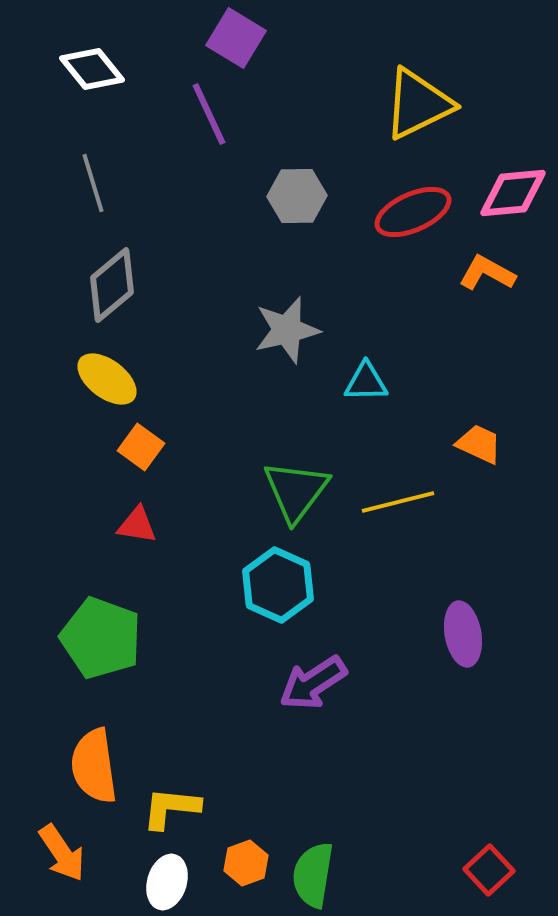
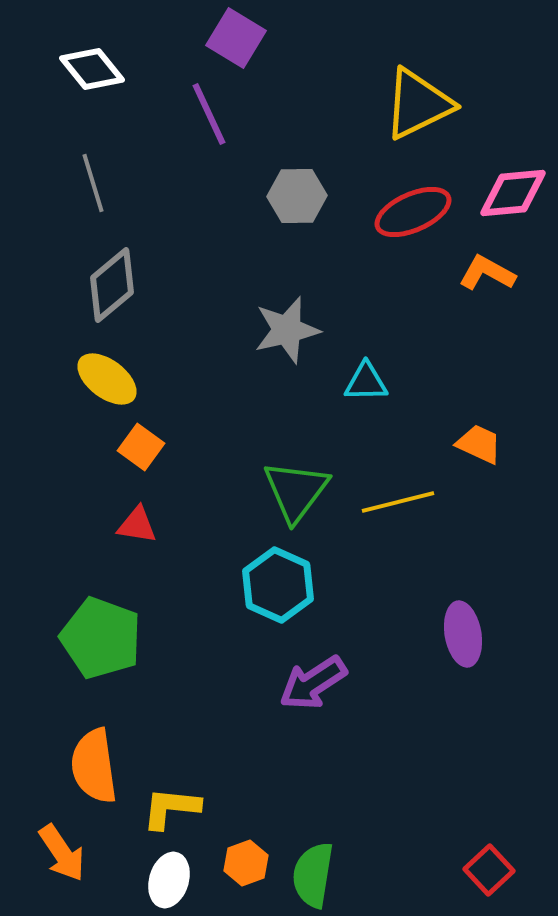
white ellipse: moved 2 px right, 2 px up
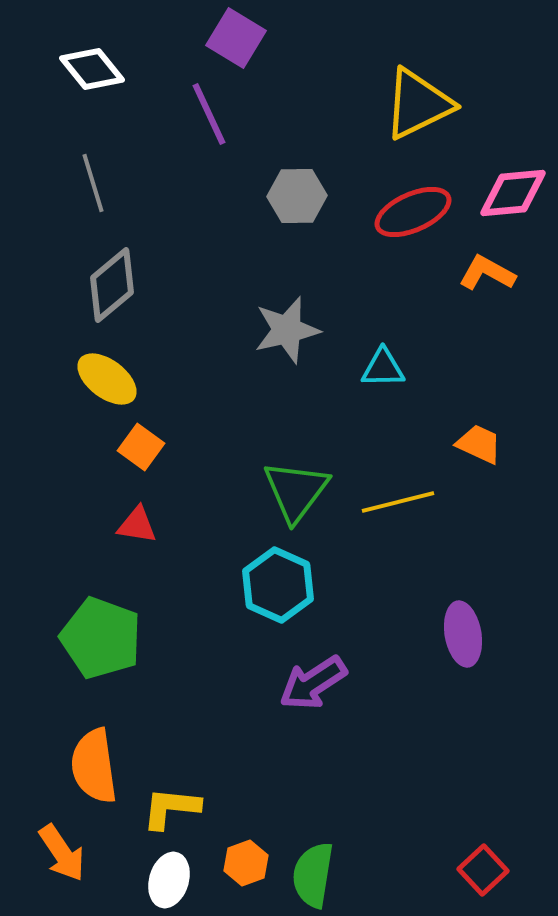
cyan triangle: moved 17 px right, 14 px up
red square: moved 6 px left
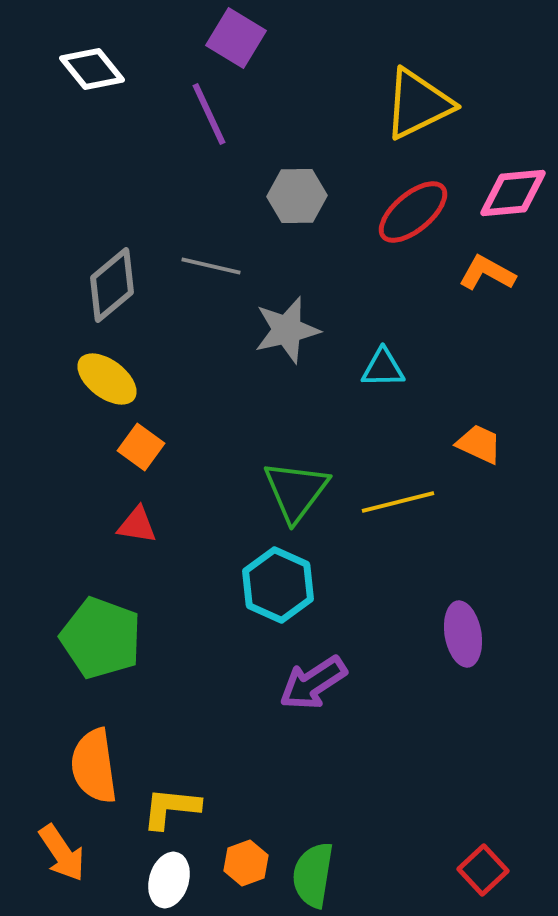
gray line: moved 118 px right, 83 px down; rotated 60 degrees counterclockwise
red ellipse: rotated 16 degrees counterclockwise
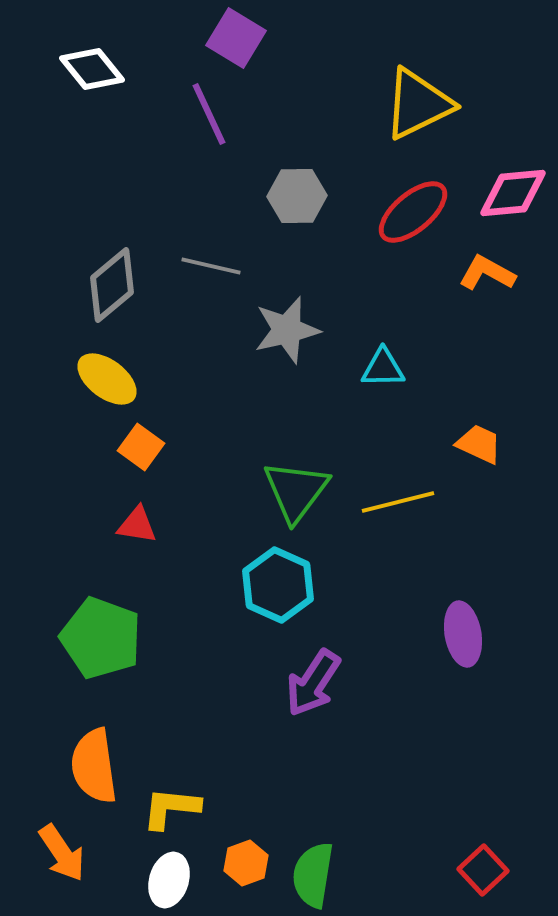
purple arrow: rotated 24 degrees counterclockwise
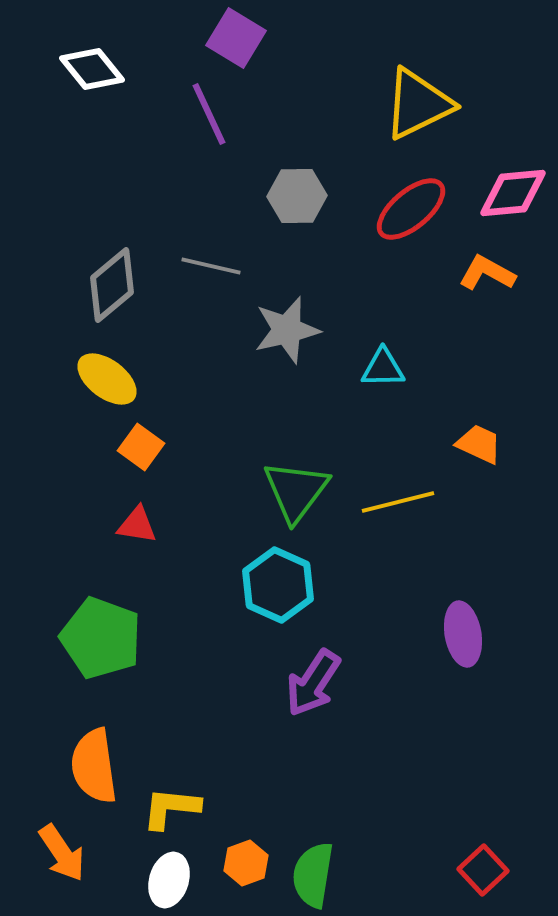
red ellipse: moved 2 px left, 3 px up
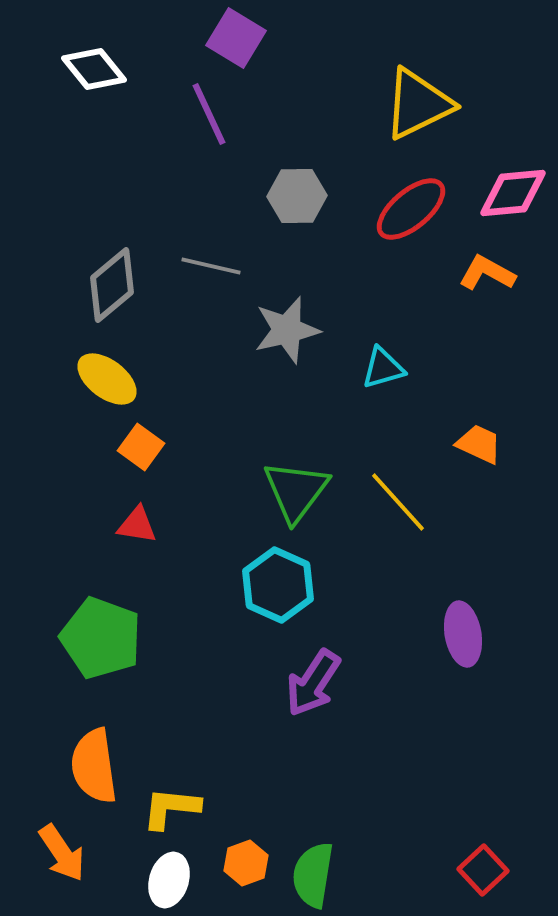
white diamond: moved 2 px right
cyan triangle: rotated 15 degrees counterclockwise
yellow line: rotated 62 degrees clockwise
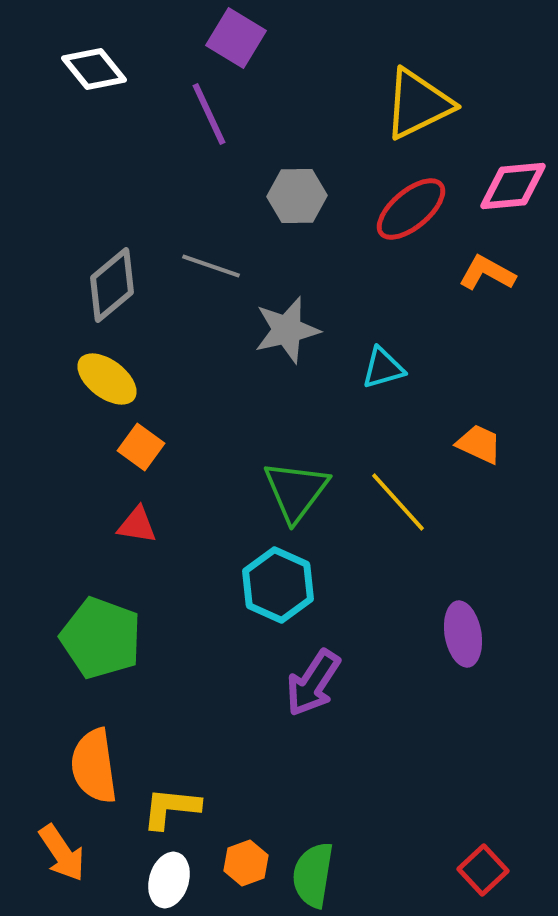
pink diamond: moved 7 px up
gray line: rotated 6 degrees clockwise
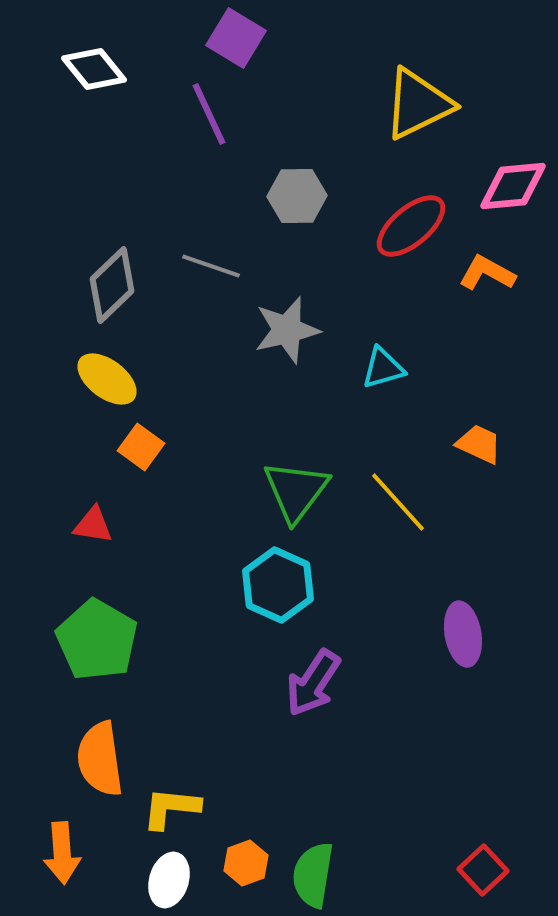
red ellipse: moved 17 px down
gray diamond: rotated 4 degrees counterclockwise
red triangle: moved 44 px left
green pentagon: moved 4 px left, 2 px down; rotated 10 degrees clockwise
orange semicircle: moved 6 px right, 7 px up
orange arrow: rotated 30 degrees clockwise
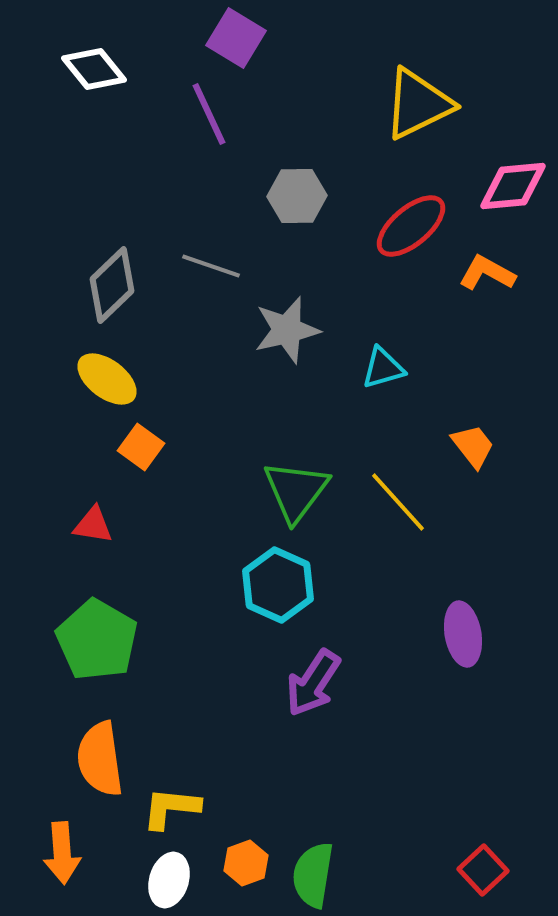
orange trapezoid: moved 6 px left, 2 px down; rotated 27 degrees clockwise
